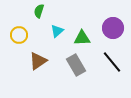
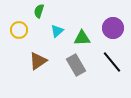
yellow circle: moved 5 px up
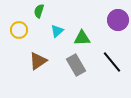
purple circle: moved 5 px right, 8 px up
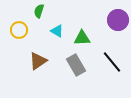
cyan triangle: rotated 48 degrees counterclockwise
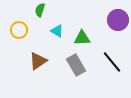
green semicircle: moved 1 px right, 1 px up
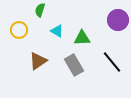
gray rectangle: moved 2 px left
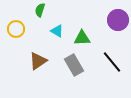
yellow circle: moved 3 px left, 1 px up
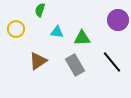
cyan triangle: moved 1 px down; rotated 24 degrees counterclockwise
gray rectangle: moved 1 px right
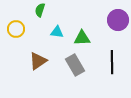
black line: rotated 40 degrees clockwise
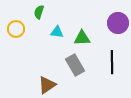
green semicircle: moved 1 px left, 2 px down
purple circle: moved 3 px down
brown triangle: moved 9 px right, 24 px down
